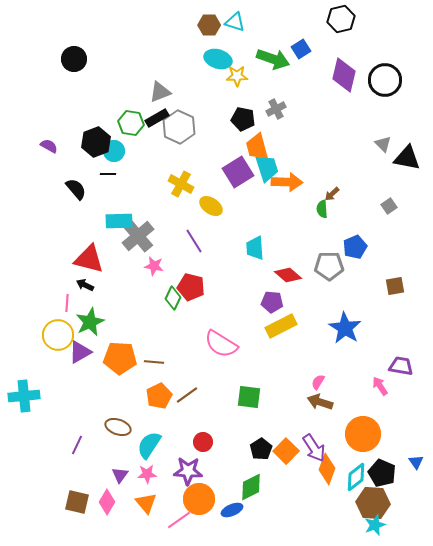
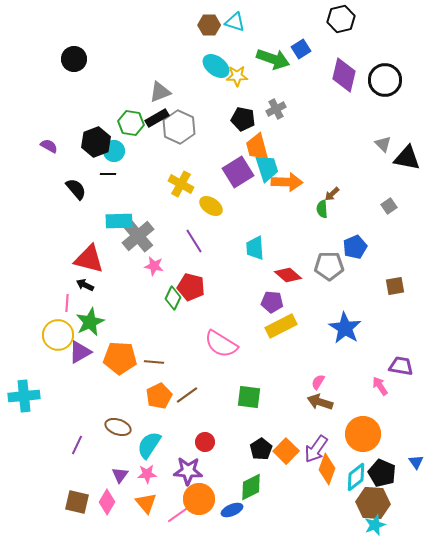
cyan ellipse at (218, 59): moved 2 px left, 7 px down; rotated 20 degrees clockwise
red circle at (203, 442): moved 2 px right
purple arrow at (314, 448): moved 2 px right, 1 px down; rotated 68 degrees clockwise
pink line at (179, 520): moved 6 px up
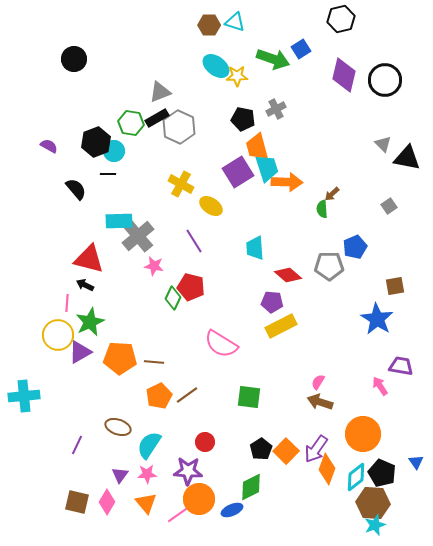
blue star at (345, 328): moved 32 px right, 9 px up
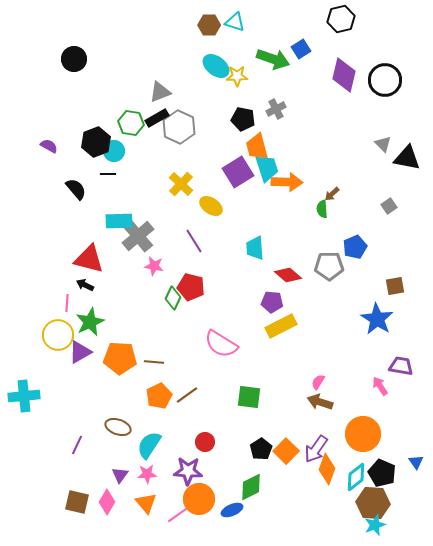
yellow cross at (181, 184): rotated 15 degrees clockwise
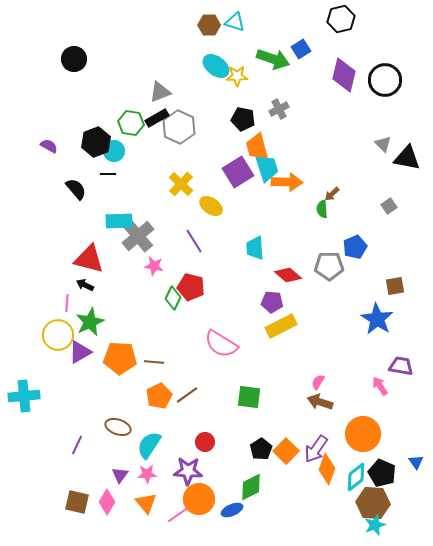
gray cross at (276, 109): moved 3 px right
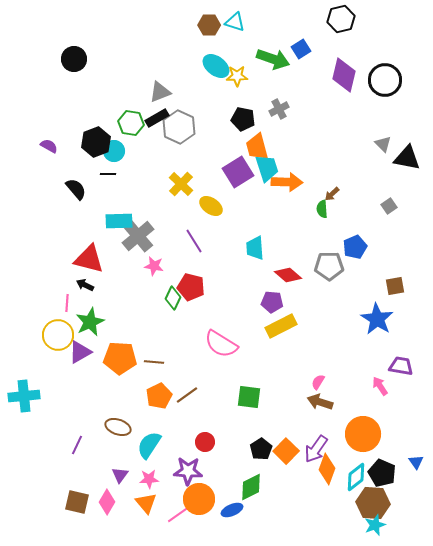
pink star at (147, 474): moved 2 px right, 5 px down
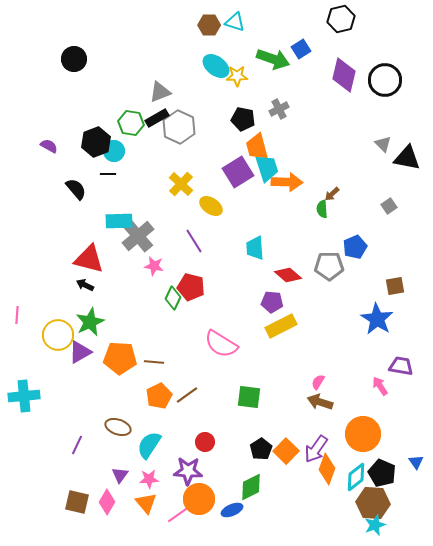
pink line at (67, 303): moved 50 px left, 12 px down
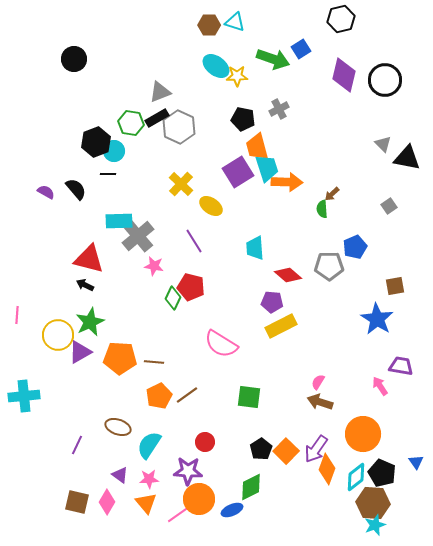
purple semicircle at (49, 146): moved 3 px left, 46 px down
purple triangle at (120, 475): rotated 30 degrees counterclockwise
